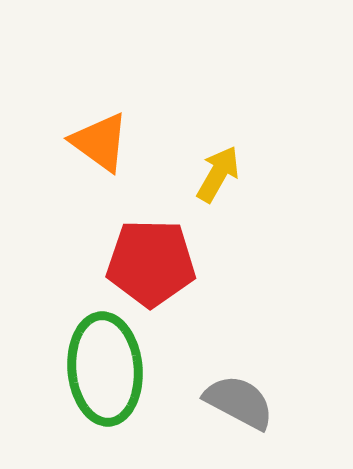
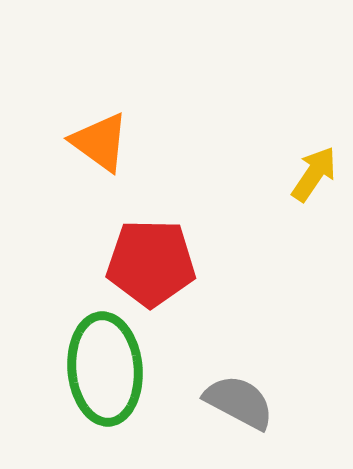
yellow arrow: moved 96 px right; rotated 4 degrees clockwise
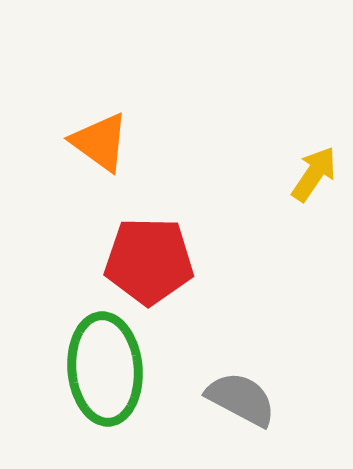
red pentagon: moved 2 px left, 2 px up
gray semicircle: moved 2 px right, 3 px up
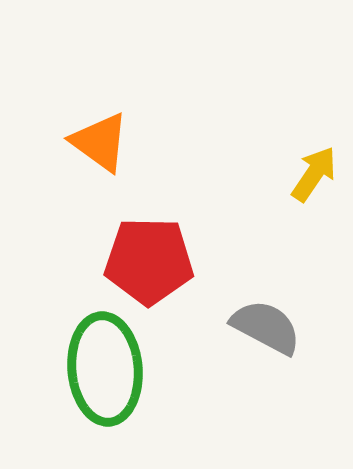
gray semicircle: moved 25 px right, 72 px up
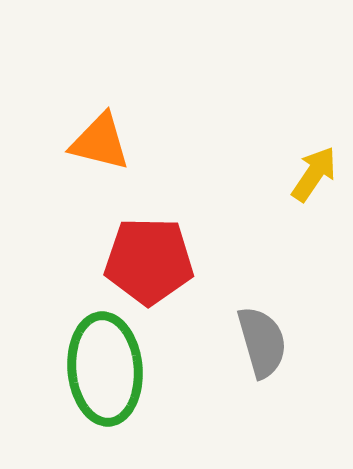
orange triangle: rotated 22 degrees counterclockwise
gray semicircle: moved 4 px left, 15 px down; rotated 46 degrees clockwise
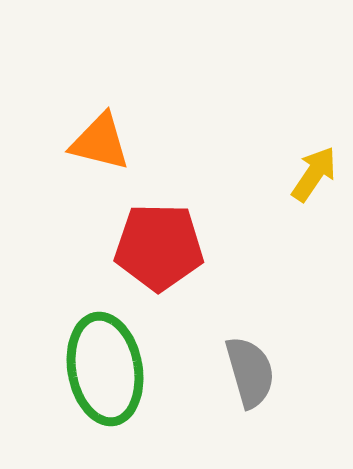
red pentagon: moved 10 px right, 14 px up
gray semicircle: moved 12 px left, 30 px down
green ellipse: rotated 5 degrees counterclockwise
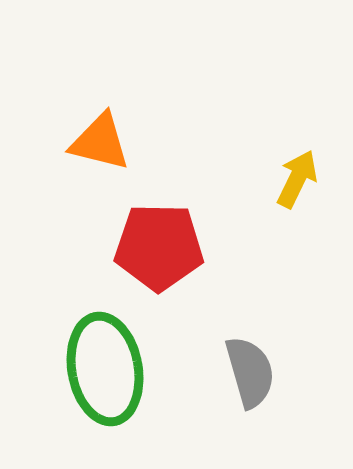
yellow arrow: moved 17 px left, 5 px down; rotated 8 degrees counterclockwise
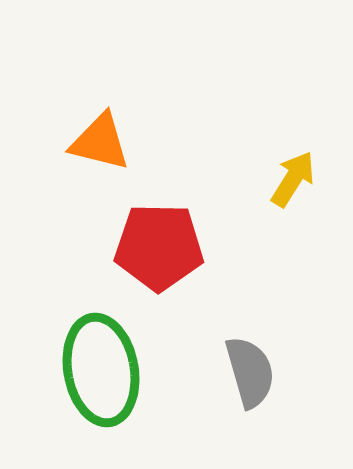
yellow arrow: moved 4 px left; rotated 6 degrees clockwise
green ellipse: moved 4 px left, 1 px down
